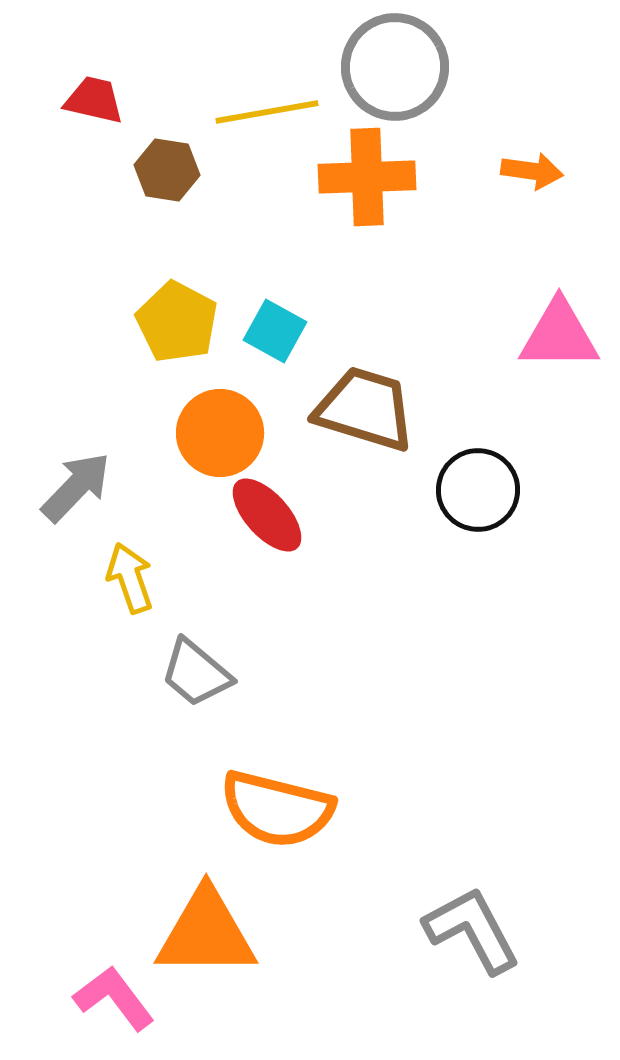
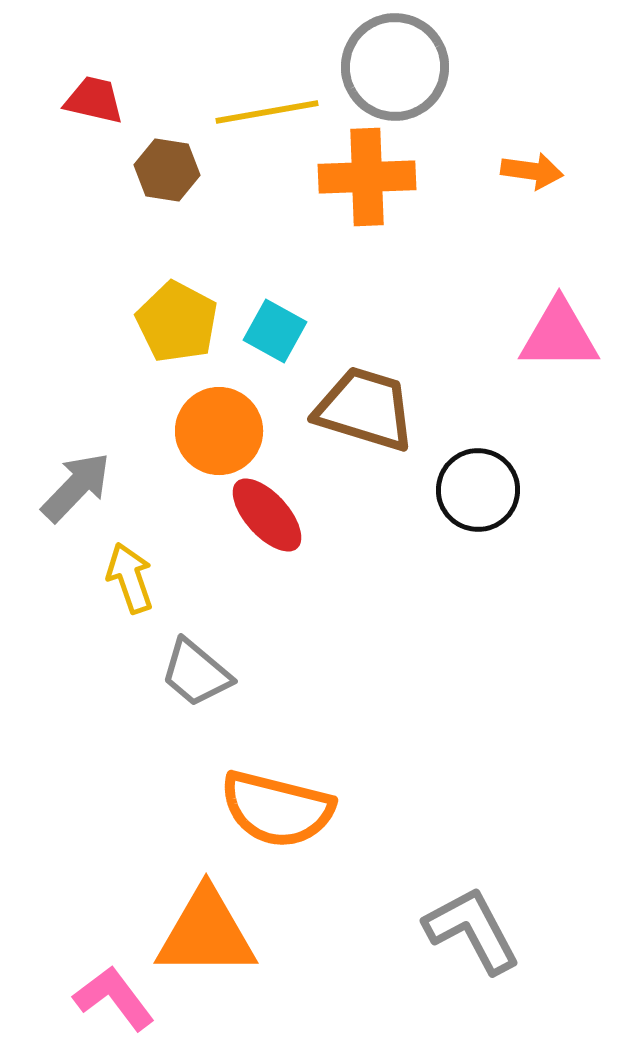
orange circle: moved 1 px left, 2 px up
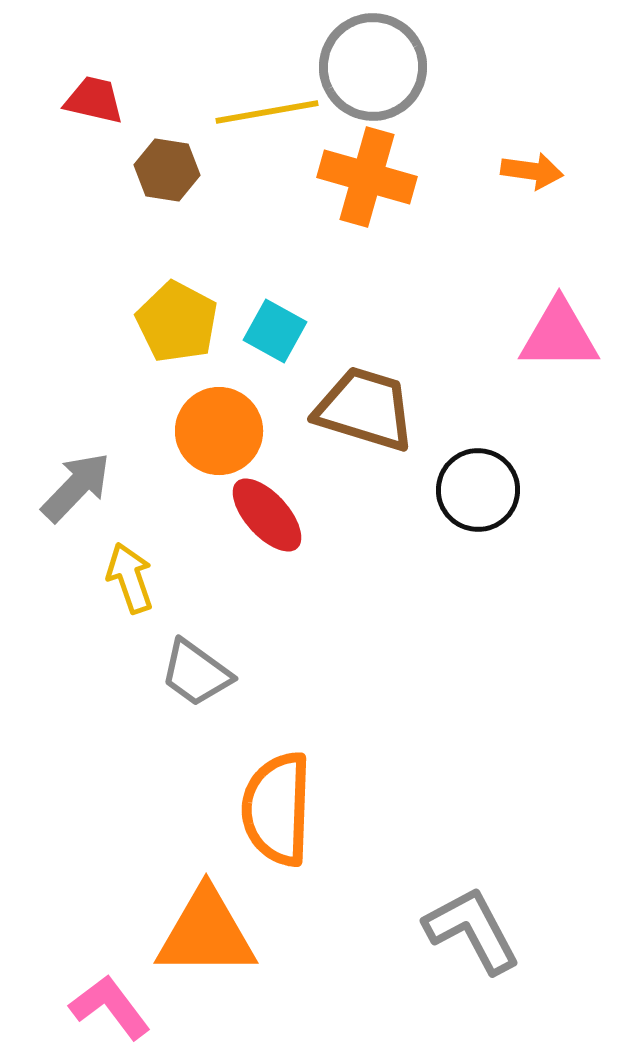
gray circle: moved 22 px left
orange cross: rotated 18 degrees clockwise
gray trapezoid: rotated 4 degrees counterclockwise
orange semicircle: rotated 78 degrees clockwise
pink L-shape: moved 4 px left, 9 px down
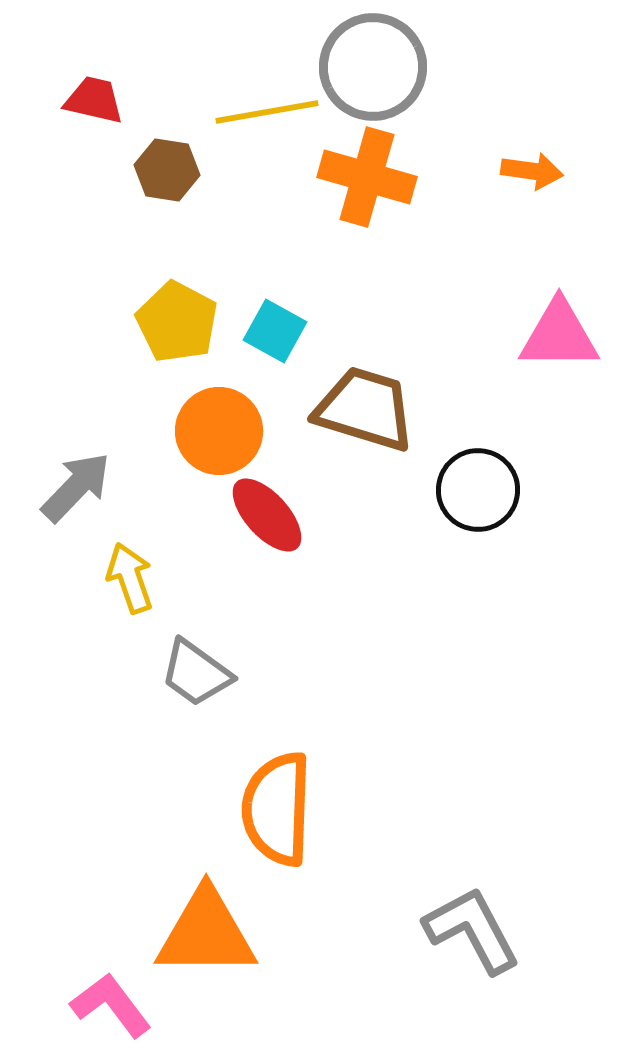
pink L-shape: moved 1 px right, 2 px up
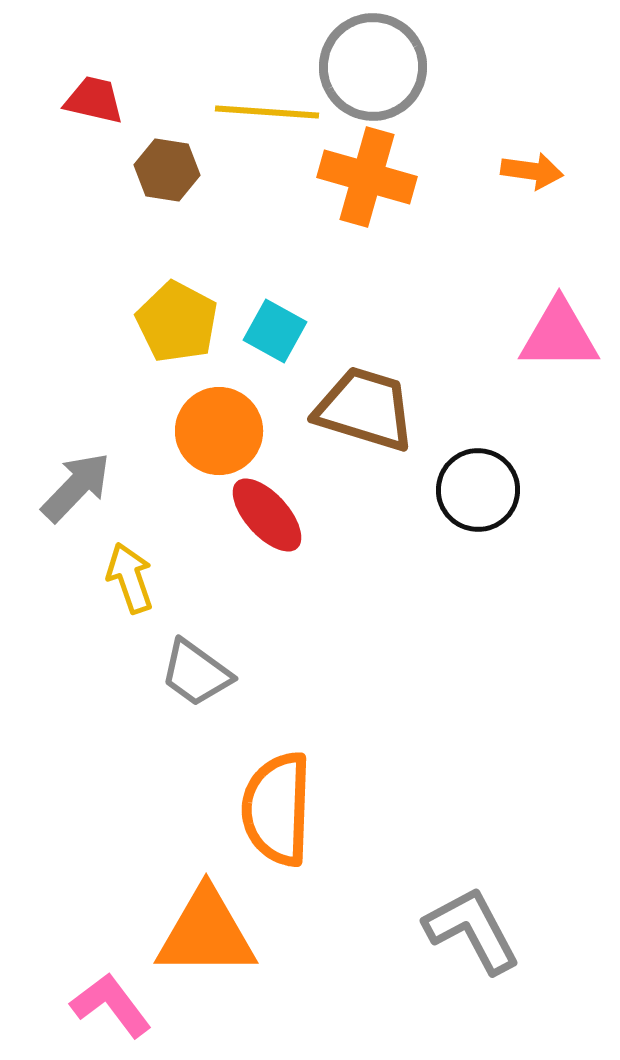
yellow line: rotated 14 degrees clockwise
